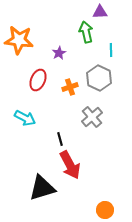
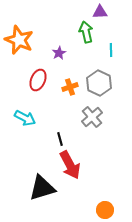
orange star: rotated 16 degrees clockwise
gray hexagon: moved 5 px down
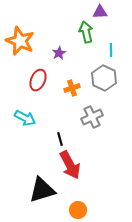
orange star: moved 1 px right, 1 px down
gray hexagon: moved 5 px right, 5 px up
orange cross: moved 2 px right, 1 px down
gray cross: rotated 15 degrees clockwise
black triangle: moved 2 px down
orange circle: moved 27 px left
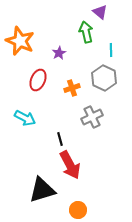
purple triangle: rotated 42 degrees clockwise
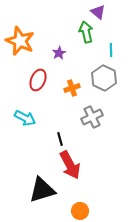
purple triangle: moved 2 px left
orange circle: moved 2 px right, 1 px down
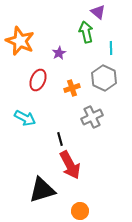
cyan line: moved 2 px up
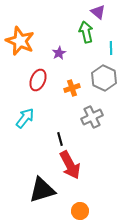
cyan arrow: rotated 80 degrees counterclockwise
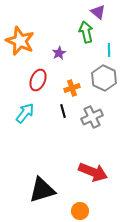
cyan line: moved 2 px left, 2 px down
cyan arrow: moved 5 px up
black line: moved 3 px right, 28 px up
red arrow: moved 23 px right, 7 px down; rotated 40 degrees counterclockwise
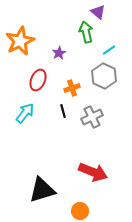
orange star: rotated 24 degrees clockwise
cyan line: rotated 56 degrees clockwise
gray hexagon: moved 2 px up
